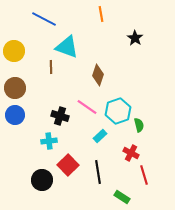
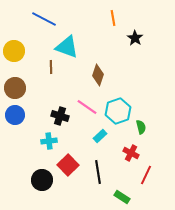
orange line: moved 12 px right, 4 px down
green semicircle: moved 2 px right, 2 px down
red line: moved 2 px right; rotated 42 degrees clockwise
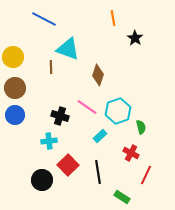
cyan triangle: moved 1 px right, 2 px down
yellow circle: moved 1 px left, 6 px down
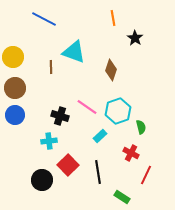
cyan triangle: moved 6 px right, 3 px down
brown diamond: moved 13 px right, 5 px up
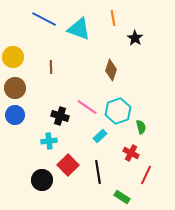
cyan triangle: moved 5 px right, 23 px up
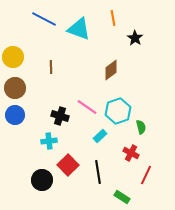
brown diamond: rotated 35 degrees clockwise
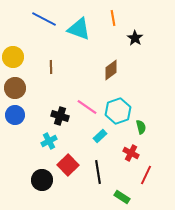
cyan cross: rotated 21 degrees counterclockwise
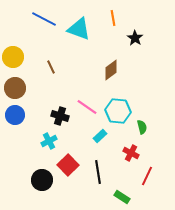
brown line: rotated 24 degrees counterclockwise
cyan hexagon: rotated 25 degrees clockwise
green semicircle: moved 1 px right
red line: moved 1 px right, 1 px down
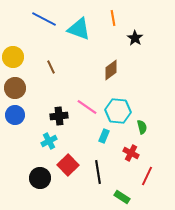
black cross: moved 1 px left; rotated 24 degrees counterclockwise
cyan rectangle: moved 4 px right; rotated 24 degrees counterclockwise
black circle: moved 2 px left, 2 px up
